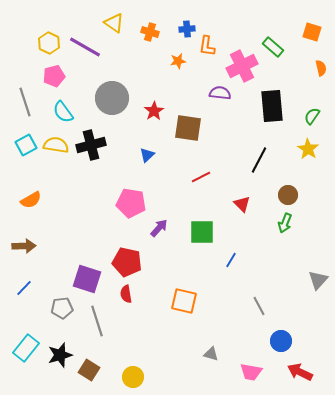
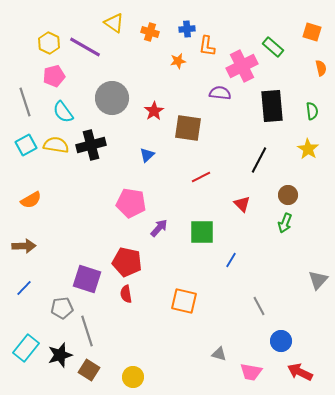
green semicircle at (312, 116): moved 5 px up; rotated 138 degrees clockwise
gray line at (97, 321): moved 10 px left, 10 px down
gray triangle at (211, 354): moved 8 px right
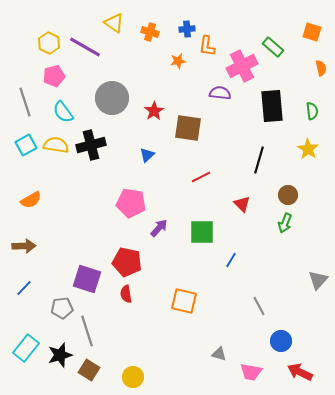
black line at (259, 160): rotated 12 degrees counterclockwise
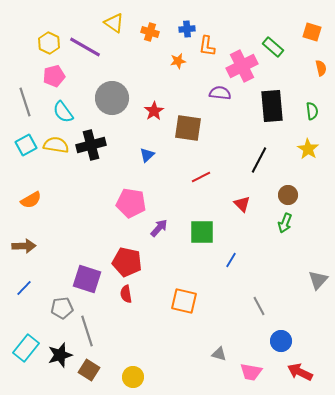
black line at (259, 160): rotated 12 degrees clockwise
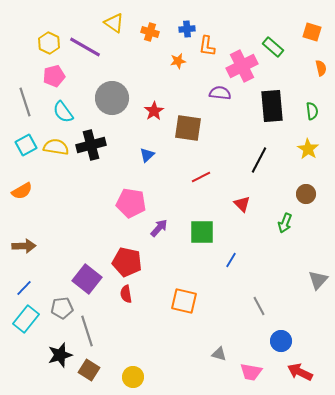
yellow semicircle at (56, 145): moved 2 px down
brown circle at (288, 195): moved 18 px right, 1 px up
orange semicircle at (31, 200): moved 9 px left, 9 px up
purple square at (87, 279): rotated 20 degrees clockwise
cyan rectangle at (26, 348): moved 29 px up
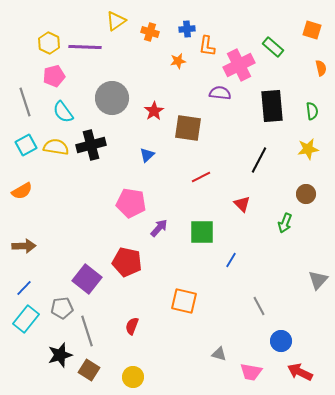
yellow triangle at (114, 23): moved 2 px right, 2 px up; rotated 50 degrees clockwise
orange square at (312, 32): moved 2 px up
purple line at (85, 47): rotated 28 degrees counterclockwise
pink cross at (242, 66): moved 3 px left, 1 px up
yellow star at (308, 149): rotated 30 degrees clockwise
red semicircle at (126, 294): moved 6 px right, 32 px down; rotated 30 degrees clockwise
